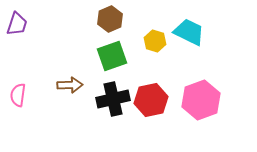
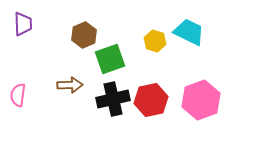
brown hexagon: moved 26 px left, 16 px down
purple trapezoid: moved 6 px right; rotated 20 degrees counterclockwise
green square: moved 2 px left, 3 px down
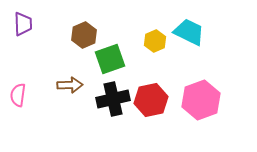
yellow hexagon: rotated 20 degrees clockwise
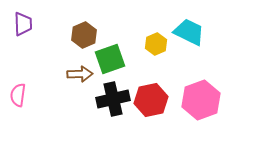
yellow hexagon: moved 1 px right, 3 px down
brown arrow: moved 10 px right, 11 px up
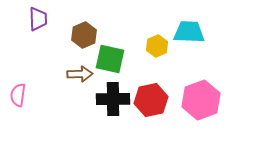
purple trapezoid: moved 15 px right, 5 px up
cyan trapezoid: rotated 24 degrees counterclockwise
yellow hexagon: moved 1 px right, 2 px down
green square: rotated 32 degrees clockwise
black cross: rotated 12 degrees clockwise
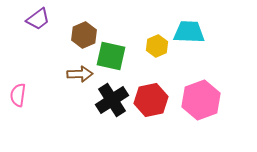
purple trapezoid: rotated 55 degrees clockwise
green square: moved 1 px right, 3 px up
black cross: moved 1 px left, 1 px down; rotated 32 degrees counterclockwise
